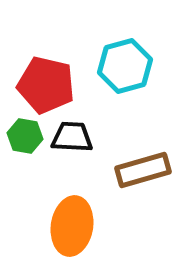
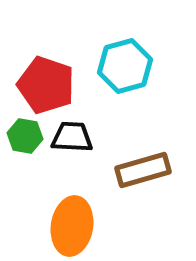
red pentagon: rotated 6 degrees clockwise
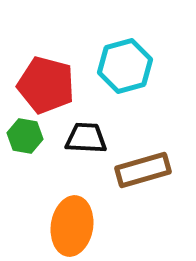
red pentagon: rotated 4 degrees counterclockwise
black trapezoid: moved 14 px right, 1 px down
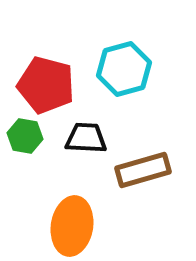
cyan hexagon: moved 1 px left, 3 px down
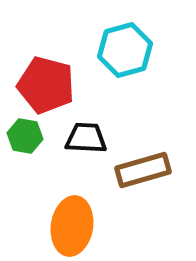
cyan hexagon: moved 1 px right, 19 px up
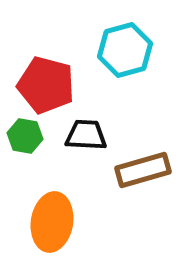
black trapezoid: moved 3 px up
orange ellipse: moved 20 px left, 4 px up
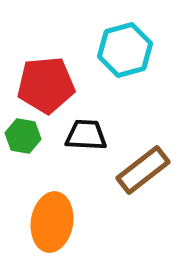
red pentagon: rotated 20 degrees counterclockwise
green hexagon: moved 2 px left
brown rectangle: rotated 22 degrees counterclockwise
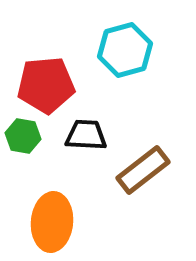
orange ellipse: rotated 4 degrees counterclockwise
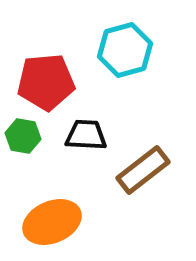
red pentagon: moved 3 px up
orange ellipse: rotated 62 degrees clockwise
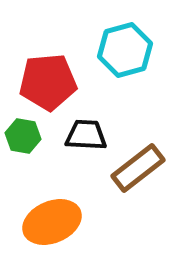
red pentagon: moved 2 px right
brown rectangle: moved 5 px left, 2 px up
